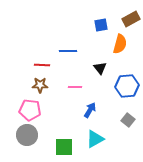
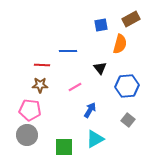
pink line: rotated 32 degrees counterclockwise
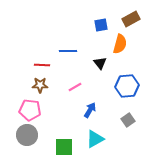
black triangle: moved 5 px up
gray square: rotated 16 degrees clockwise
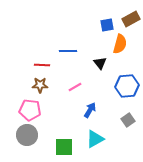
blue square: moved 6 px right
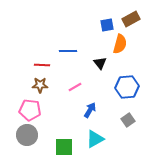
blue hexagon: moved 1 px down
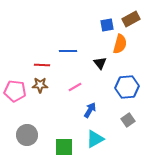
pink pentagon: moved 15 px left, 19 px up
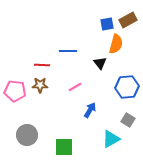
brown rectangle: moved 3 px left, 1 px down
blue square: moved 1 px up
orange semicircle: moved 4 px left
gray square: rotated 24 degrees counterclockwise
cyan triangle: moved 16 px right
